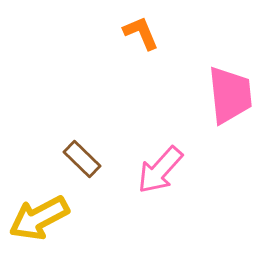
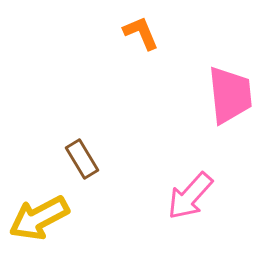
brown rectangle: rotated 15 degrees clockwise
pink arrow: moved 30 px right, 26 px down
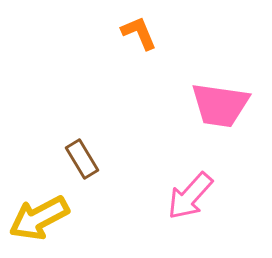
orange L-shape: moved 2 px left
pink trapezoid: moved 10 px left, 10 px down; rotated 104 degrees clockwise
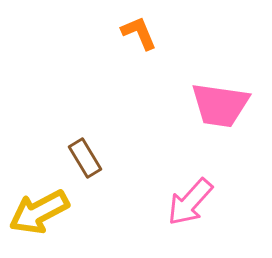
brown rectangle: moved 3 px right, 1 px up
pink arrow: moved 6 px down
yellow arrow: moved 6 px up
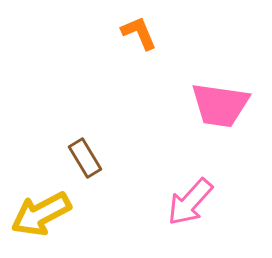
yellow arrow: moved 2 px right, 2 px down
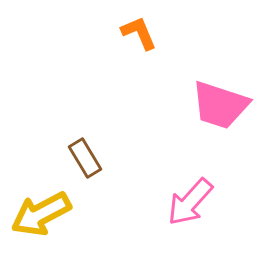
pink trapezoid: rotated 10 degrees clockwise
